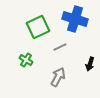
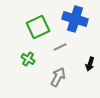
green cross: moved 2 px right, 1 px up
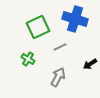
black arrow: rotated 40 degrees clockwise
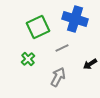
gray line: moved 2 px right, 1 px down
green cross: rotated 16 degrees clockwise
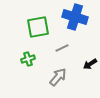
blue cross: moved 2 px up
green square: rotated 15 degrees clockwise
green cross: rotated 24 degrees clockwise
gray arrow: rotated 12 degrees clockwise
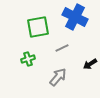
blue cross: rotated 10 degrees clockwise
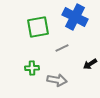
green cross: moved 4 px right, 9 px down; rotated 16 degrees clockwise
gray arrow: moved 1 px left, 3 px down; rotated 60 degrees clockwise
